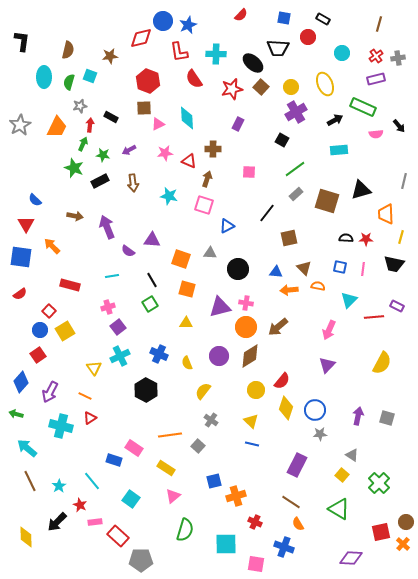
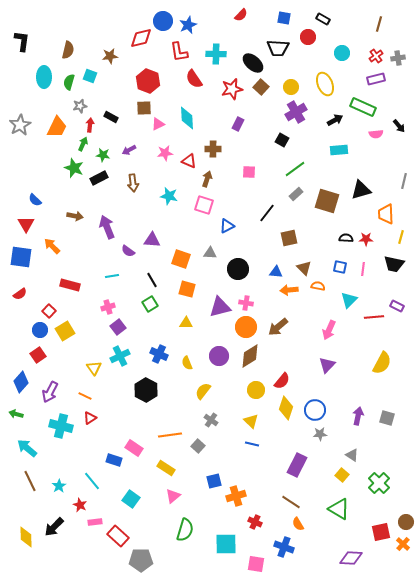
black rectangle at (100, 181): moved 1 px left, 3 px up
black arrow at (57, 522): moved 3 px left, 5 px down
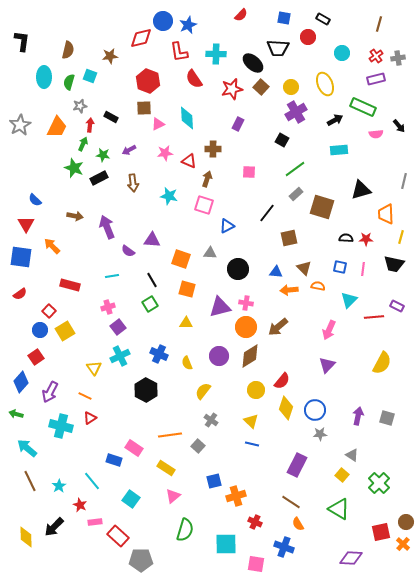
brown square at (327, 201): moved 5 px left, 6 px down
red square at (38, 355): moved 2 px left, 2 px down
